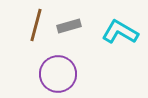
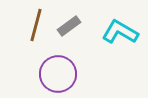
gray rectangle: rotated 20 degrees counterclockwise
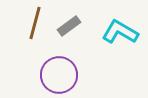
brown line: moved 1 px left, 2 px up
purple circle: moved 1 px right, 1 px down
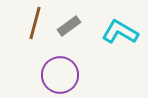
purple circle: moved 1 px right
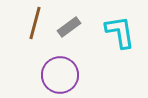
gray rectangle: moved 1 px down
cyan L-shape: rotated 51 degrees clockwise
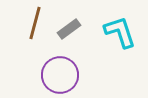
gray rectangle: moved 2 px down
cyan L-shape: rotated 9 degrees counterclockwise
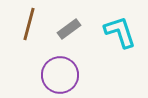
brown line: moved 6 px left, 1 px down
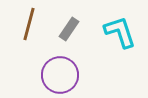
gray rectangle: rotated 20 degrees counterclockwise
